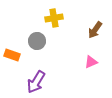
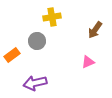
yellow cross: moved 2 px left, 1 px up
orange rectangle: rotated 56 degrees counterclockwise
pink triangle: moved 3 px left
purple arrow: moved 1 px left, 1 px down; rotated 45 degrees clockwise
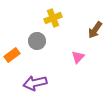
yellow cross: moved 1 px right, 1 px down; rotated 12 degrees counterclockwise
pink triangle: moved 10 px left, 5 px up; rotated 24 degrees counterclockwise
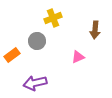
brown arrow: rotated 30 degrees counterclockwise
pink triangle: rotated 24 degrees clockwise
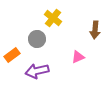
yellow cross: rotated 30 degrees counterclockwise
gray circle: moved 2 px up
purple arrow: moved 2 px right, 12 px up
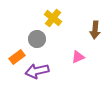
orange rectangle: moved 5 px right, 2 px down
